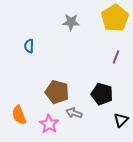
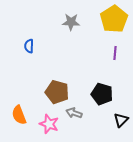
yellow pentagon: moved 1 px left, 1 px down
purple line: moved 1 px left, 4 px up; rotated 16 degrees counterclockwise
pink star: rotated 12 degrees counterclockwise
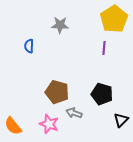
gray star: moved 11 px left, 3 px down
purple line: moved 11 px left, 5 px up
orange semicircle: moved 6 px left, 11 px down; rotated 18 degrees counterclockwise
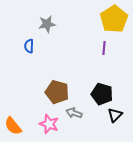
gray star: moved 13 px left, 1 px up; rotated 12 degrees counterclockwise
black triangle: moved 6 px left, 5 px up
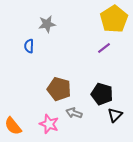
purple line: rotated 48 degrees clockwise
brown pentagon: moved 2 px right, 3 px up
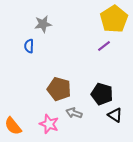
gray star: moved 4 px left
purple line: moved 2 px up
black triangle: rotated 42 degrees counterclockwise
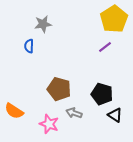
purple line: moved 1 px right, 1 px down
orange semicircle: moved 1 px right, 15 px up; rotated 18 degrees counterclockwise
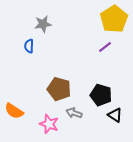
black pentagon: moved 1 px left, 1 px down
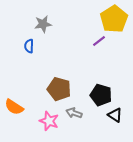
purple line: moved 6 px left, 6 px up
orange semicircle: moved 4 px up
pink star: moved 3 px up
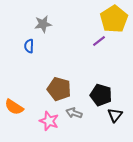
black triangle: rotated 35 degrees clockwise
